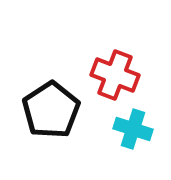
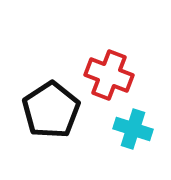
red cross: moved 6 px left
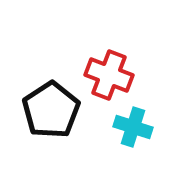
cyan cross: moved 2 px up
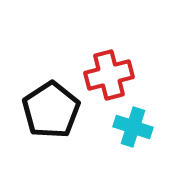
red cross: rotated 36 degrees counterclockwise
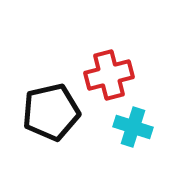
black pentagon: moved 2 px down; rotated 20 degrees clockwise
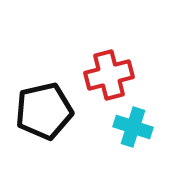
black pentagon: moved 7 px left, 1 px up
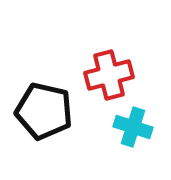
black pentagon: rotated 26 degrees clockwise
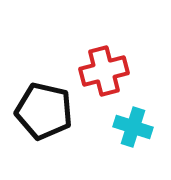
red cross: moved 5 px left, 4 px up
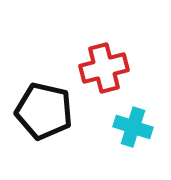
red cross: moved 3 px up
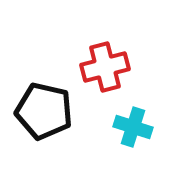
red cross: moved 1 px right, 1 px up
